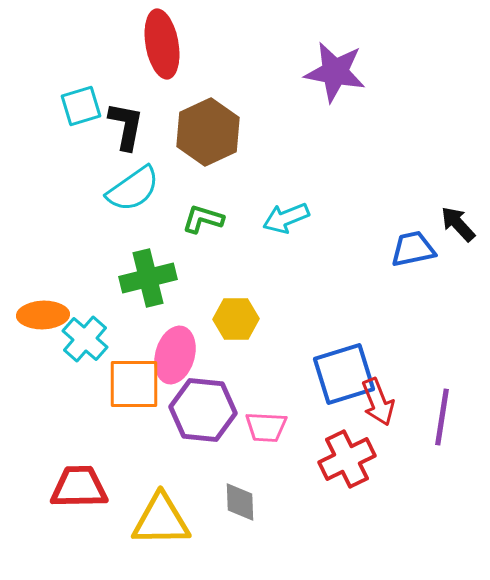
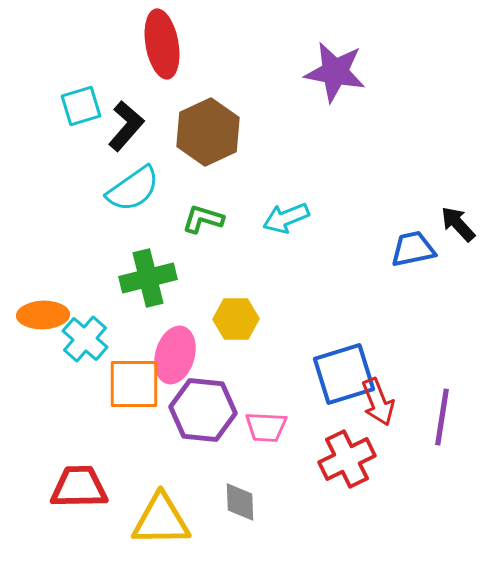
black L-shape: rotated 30 degrees clockwise
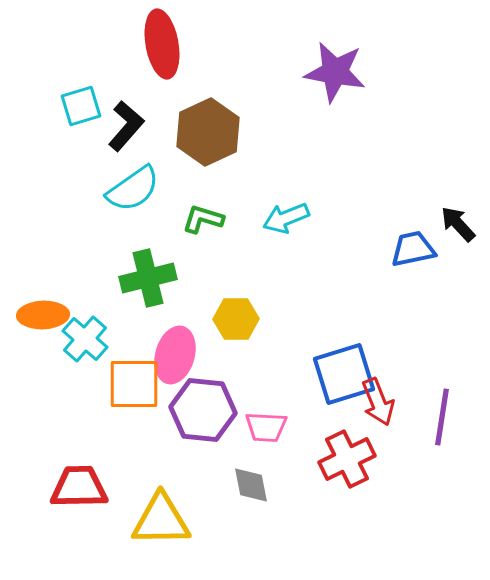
gray diamond: moved 11 px right, 17 px up; rotated 9 degrees counterclockwise
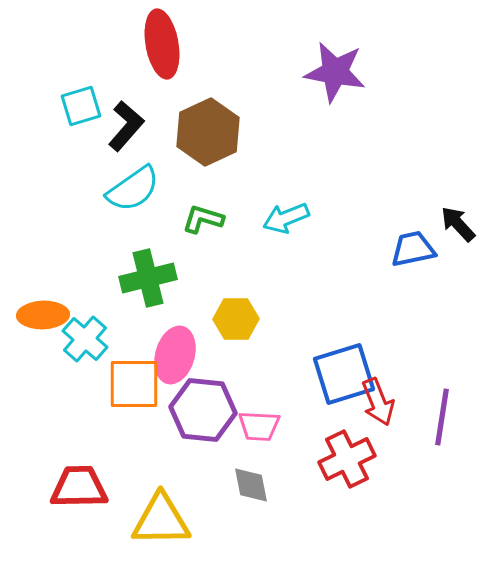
pink trapezoid: moved 7 px left, 1 px up
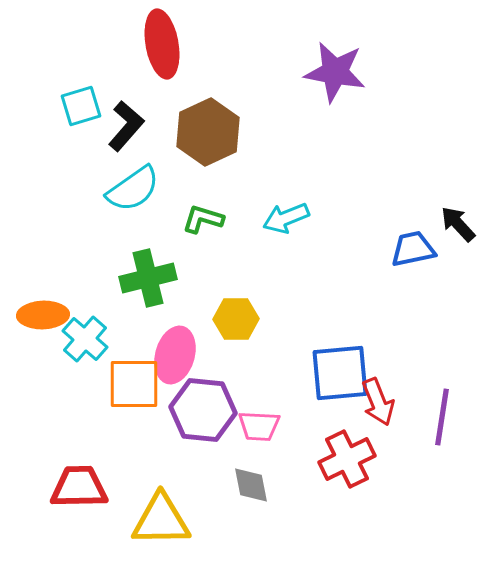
blue square: moved 4 px left, 1 px up; rotated 12 degrees clockwise
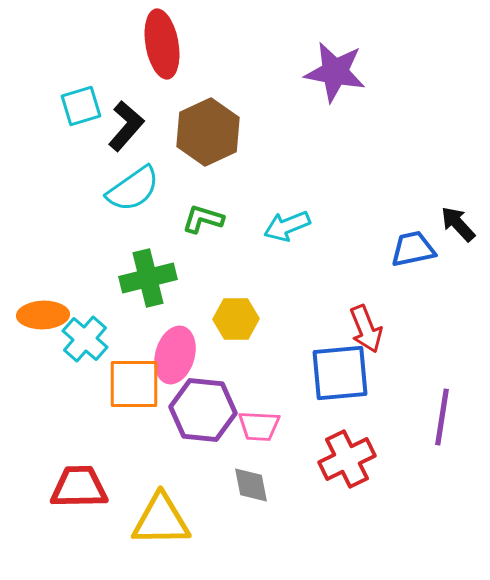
cyan arrow: moved 1 px right, 8 px down
red arrow: moved 12 px left, 73 px up
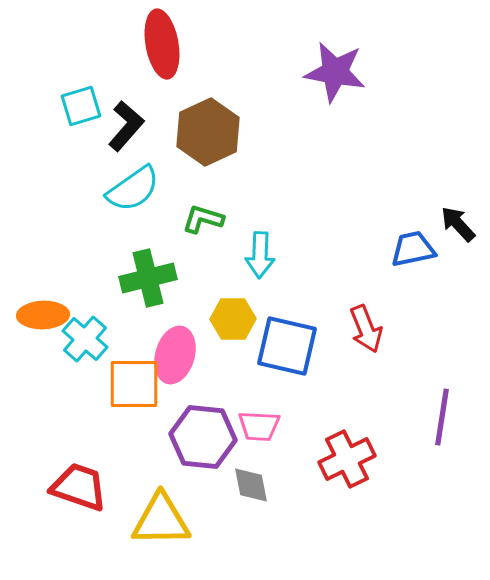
cyan arrow: moved 27 px left, 29 px down; rotated 66 degrees counterclockwise
yellow hexagon: moved 3 px left
blue square: moved 53 px left, 27 px up; rotated 18 degrees clockwise
purple hexagon: moved 27 px down
red trapezoid: rotated 20 degrees clockwise
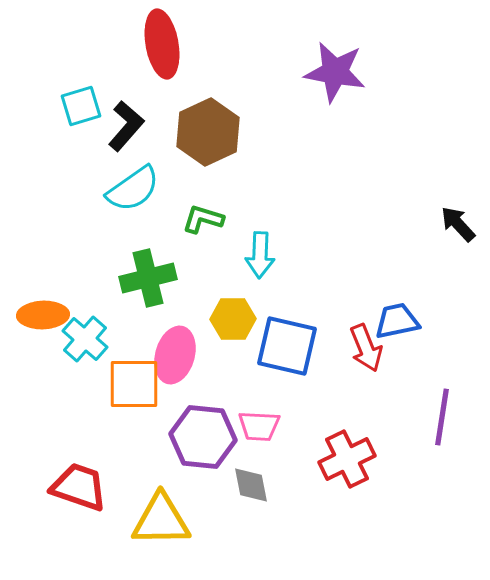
blue trapezoid: moved 16 px left, 72 px down
red arrow: moved 19 px down
